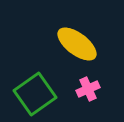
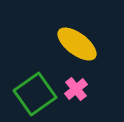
pink cross: moved 12 px left; rotated 15 degrees counterclockwise
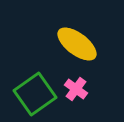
pink cross: rotated 15 degrees counterclockwise
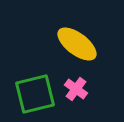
green square: rotated 21 degrees clockwise
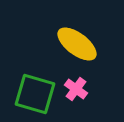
green square: rotated 30 degrees clockwise
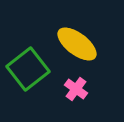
green square: moved 7 px left, 25 px up; rotated 36 degrees clockwise
